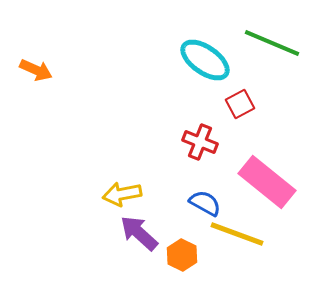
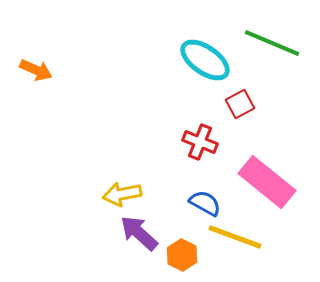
yellow line: moved 2 px left, 3 px down
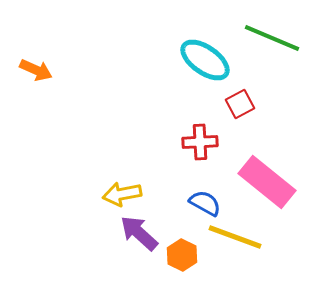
green line: moved 5 px up
red cross: rotated 24 degrees counterclockwise
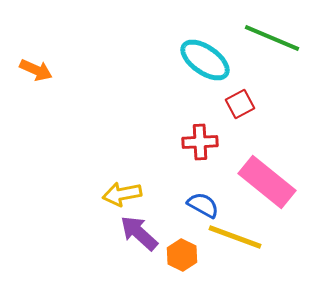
blue semicircle: moved 2 px left, 2 px down
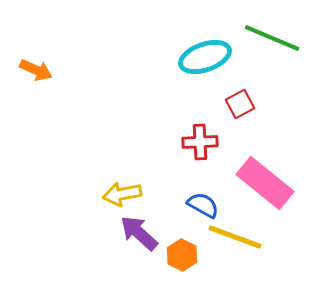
cyan ellipse: moved 3 px up; rotated 54 degrees counterclockwise
pink rectangle: moved 2 px left, 1 px down
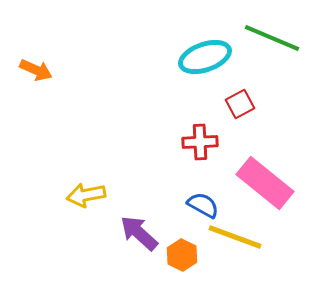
yellow arrow: moved 36 px left, 1 px down
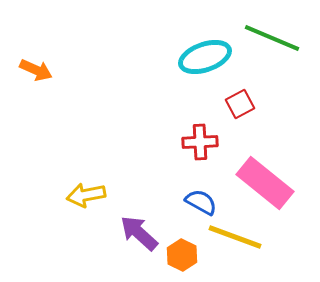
blue semicircle: moved 2 px left, 3 px up
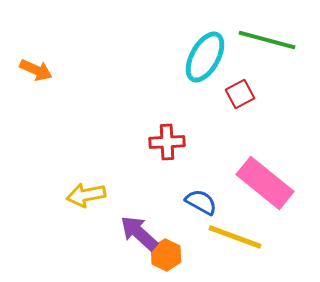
green line: moved 5 px left, 2 px down; rotated 8 degrees counterclockwise
cyan ellipse: rotated 42 degrees counterclockwise
red square: moved 10 px up
red cross: moved 33 px left
orange hexagon: moved 16 px left
